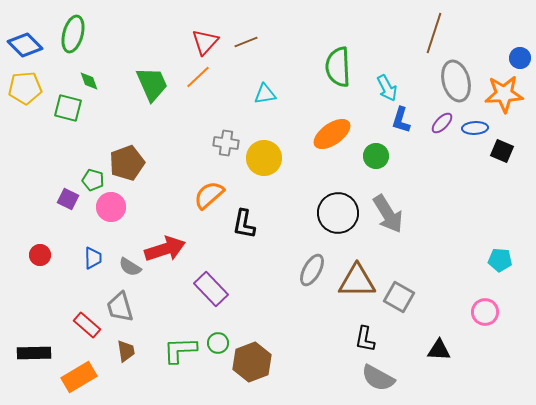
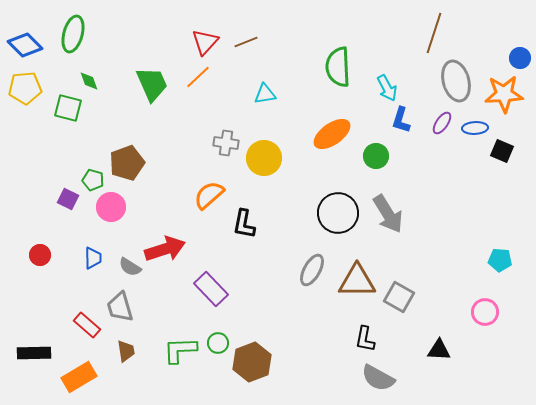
purple ellipse at (442, 123): rotated 10 degrees counterclockwise
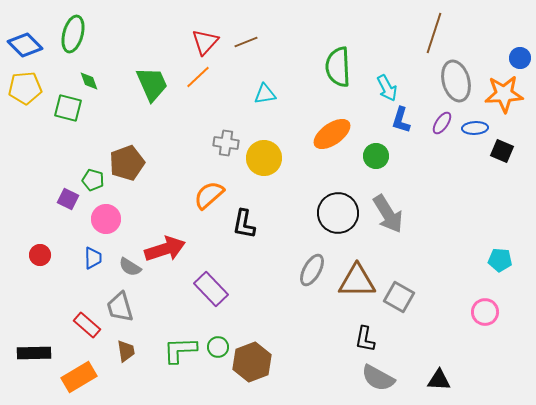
pink circle at (111, 207): moved 5 px left, 12 px down
green circle at (218, 343): moved 4 px down
black triangle at (439, 350): moved 30 px down
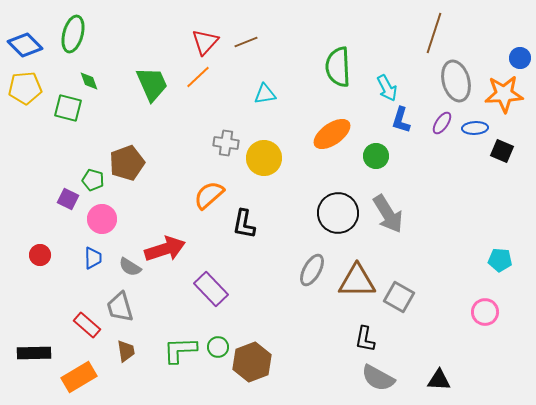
pink circle at (106, 219): moved 4 px left
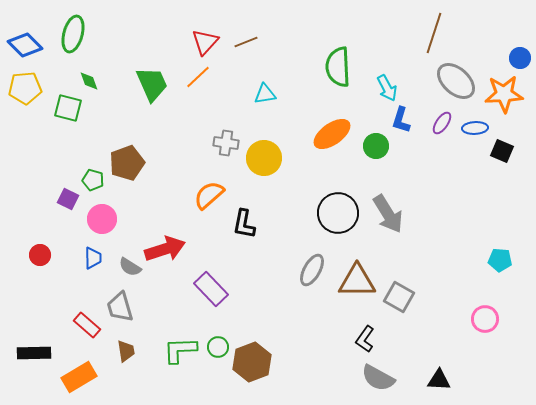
gray ellipse at (456, 81): rotated 33 degrees counterclockwise
green circle at (376, 156): moved 10 px up
pink circle at (485, 312): moved 7 px down
black L-shape at (365, 339): rotated 24 degrees clockwise
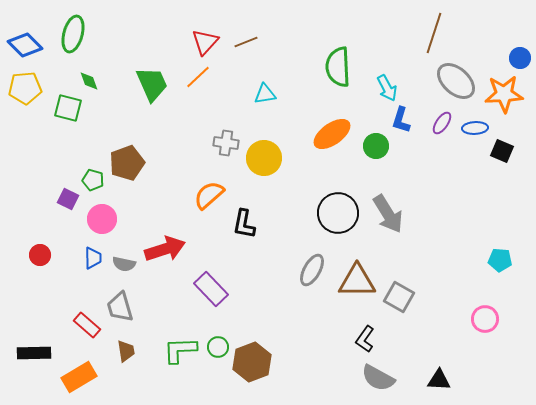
gray semicircle at (130, 267): moved 6 px left, 3 px up; rotated 20 degrees counterclockwise
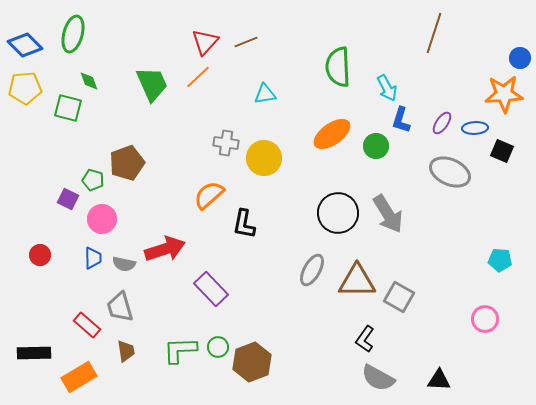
gray ellipse at (456, 81): moved 6 px left, 91 px down; rotated 18 degrees counterclockwise
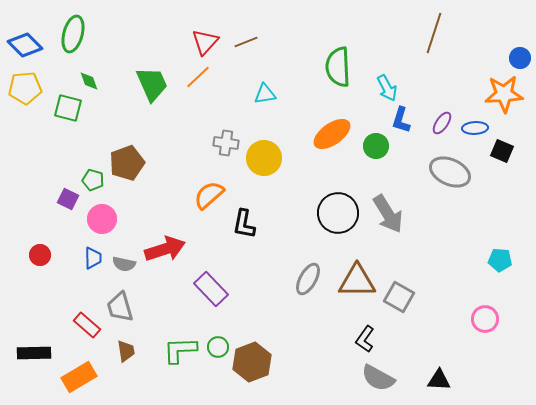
gray ellipse at (312, 270): moved 4 px left, 9 px down
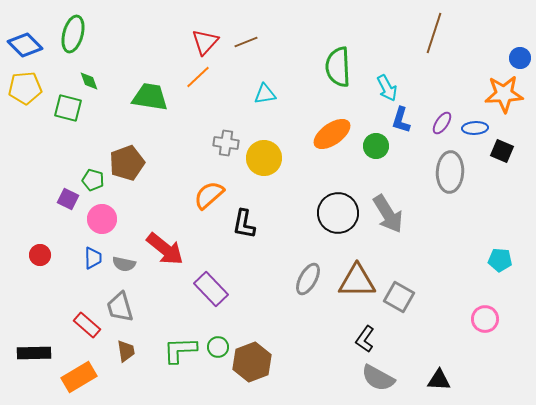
green trapezoid at (152, 84): moved 2 px left, 13 px down; rotated 57 degrees counterclockwise
gray ellipse at (450, 172): rotated 69 degrees clockwise
red arrow at (165, 249): rotated 57 degrees clockwise
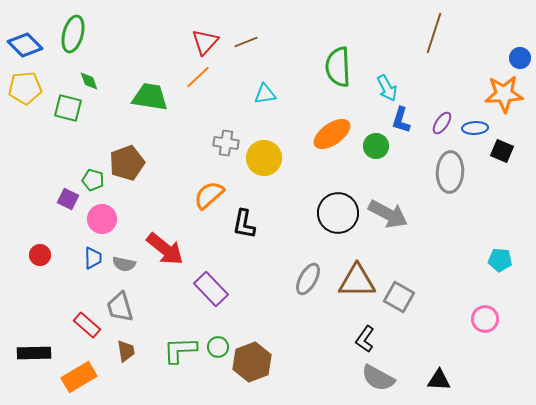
gray arrow at (388, 214): rotated 30 degrees counterclockwise
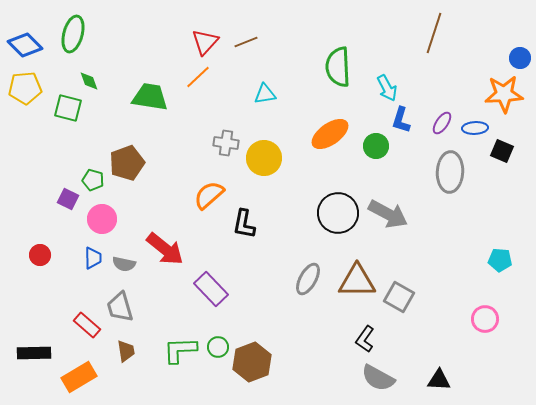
orange ellipse at (332, 134): moved 2 px left
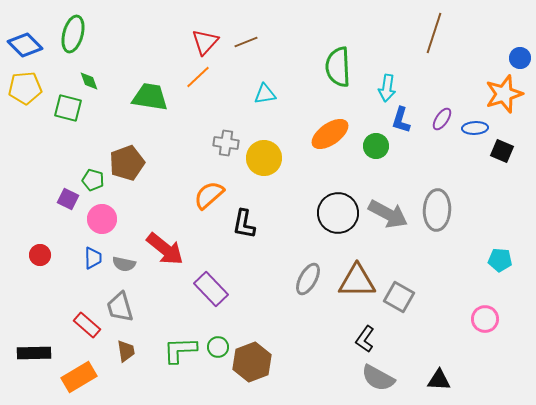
cyan arrow at (387, 88): rotated 36 degrees clockwise
orange star at (504, 94): rotated 15 degrees counterclockwise
purple ellipse at (442, 123): moved 4 px up
gray ellipse at (450, 172): moved 13 px left, 38 px down
